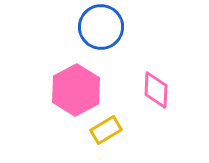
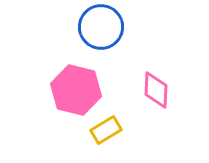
pink hexagon: rotated 18 degrees counterclockwise
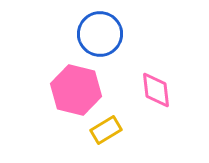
blue circle: moved 1 px left, 7 px down
pink diamond: rotated 9 degrees counterclockwise
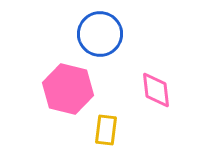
pink hexagon: moved 8 px left, 1 px up
yellow rectangle: rotated 52 degrees counterclockwise
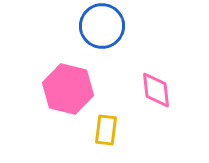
blue circle: moved 2 px right, 8 px up
